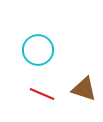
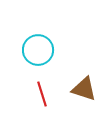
red line: rotated 50 degrees clockwise
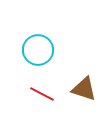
red line: rotated 45 degrees counterclockwise
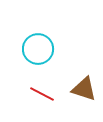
cyan circle: moved 1 px up
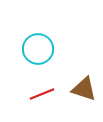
red line: rotated 50 degrees counterclockwise
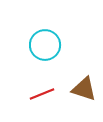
cyan circle: moved 7 px right, 4 px up
